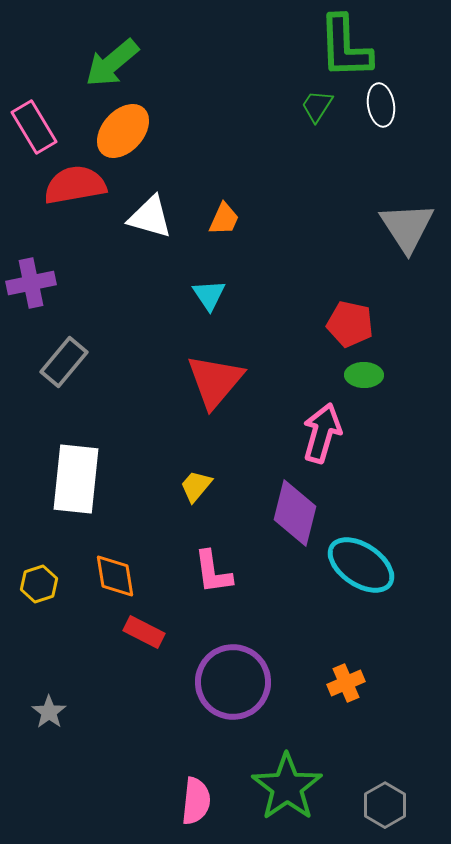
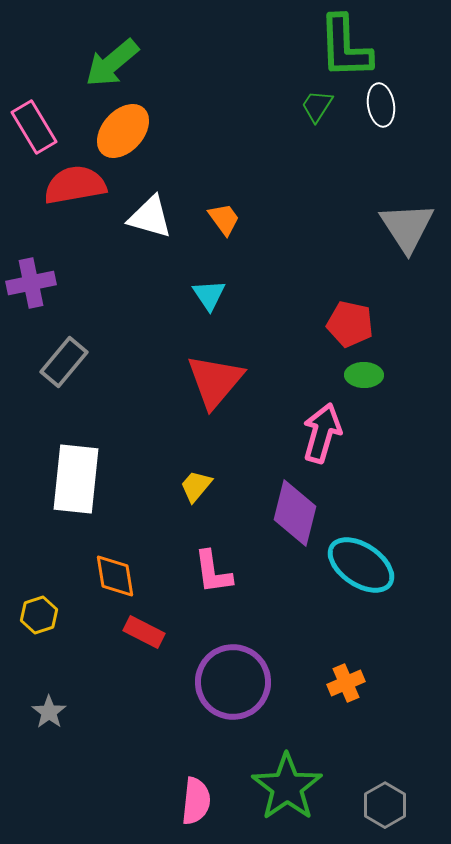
orange trapezoid: rotated 60 degrees counterclockwise
yellow hexagon: moved 31 px down
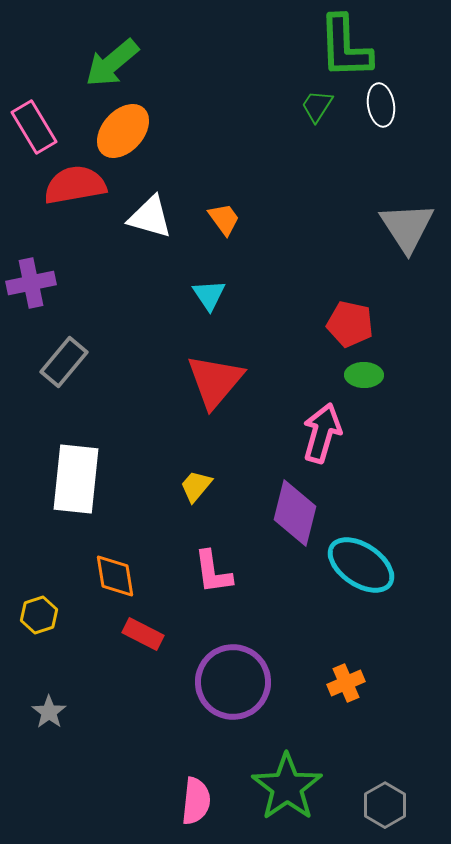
red rectangle: moved 1 px left, 2 px down
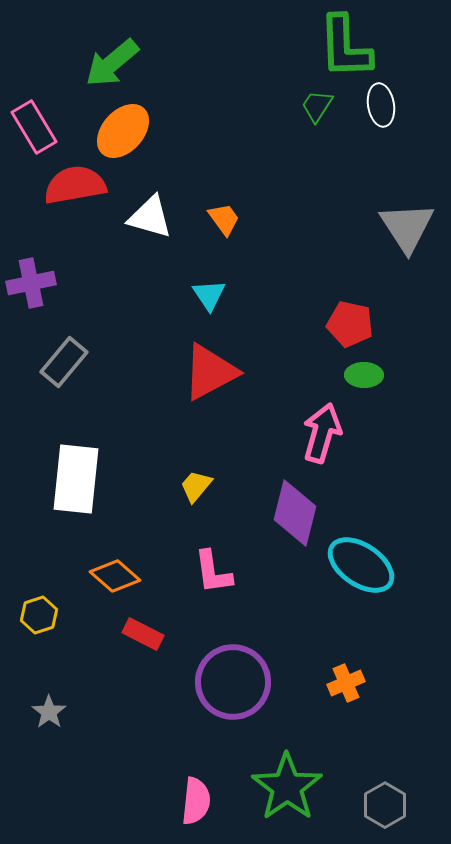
red triangle: moved 5 px left, 9 px up; rotated 22 degrees clockwise
orange diamond: rotated 39 degrees counterclockwise
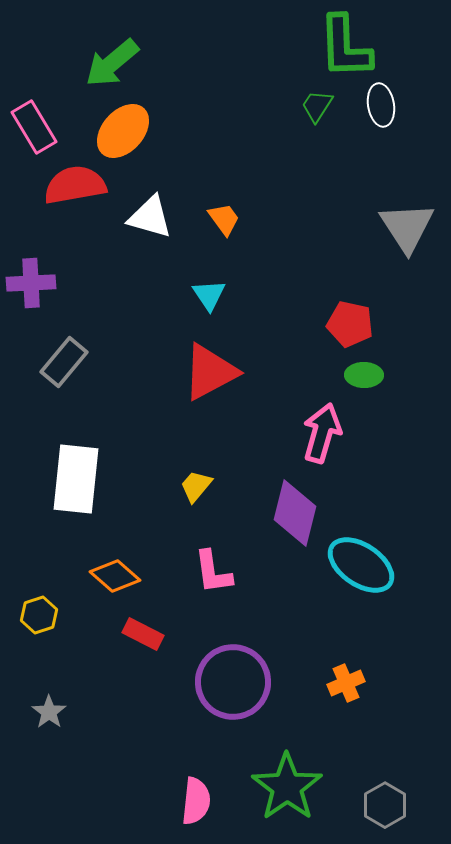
purple cross: rotated 9 degrees clockwise
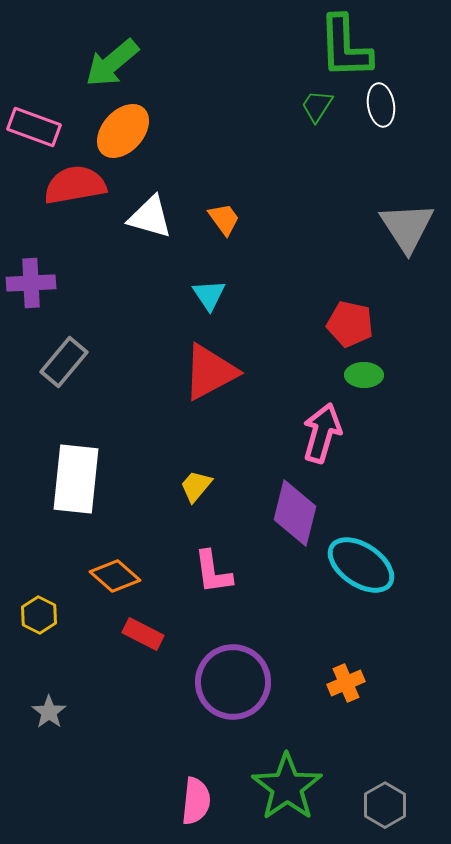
pink rectangle: rotated 39 degrees counterclockwise
yellow hexagon: rotated 15 degrees counterclockwise
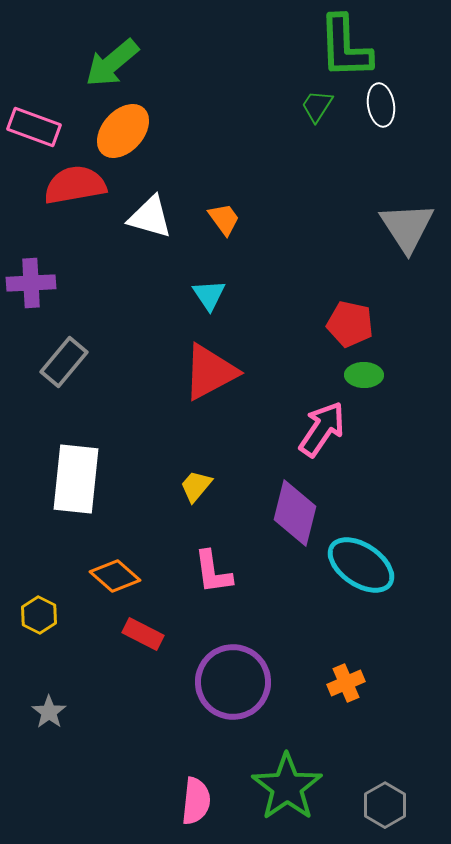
pink arrow: moved 4 px up; rotated 18 degrees clockwise
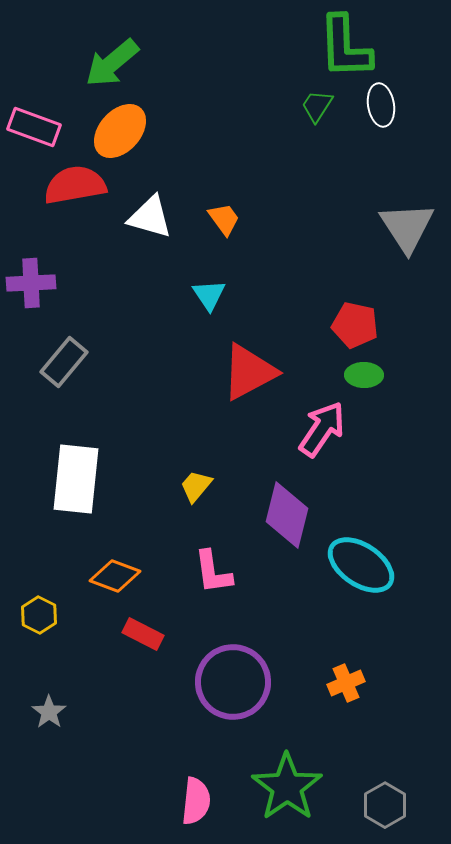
orange ellipse: moved 3 px left
red pentagon: moved 5 px right, 1 px down
red triangle: moved 39 px right
purple diamond: moved 8 px left, 2 px down
orange diamond: rotated 21 degrees counterclockwise
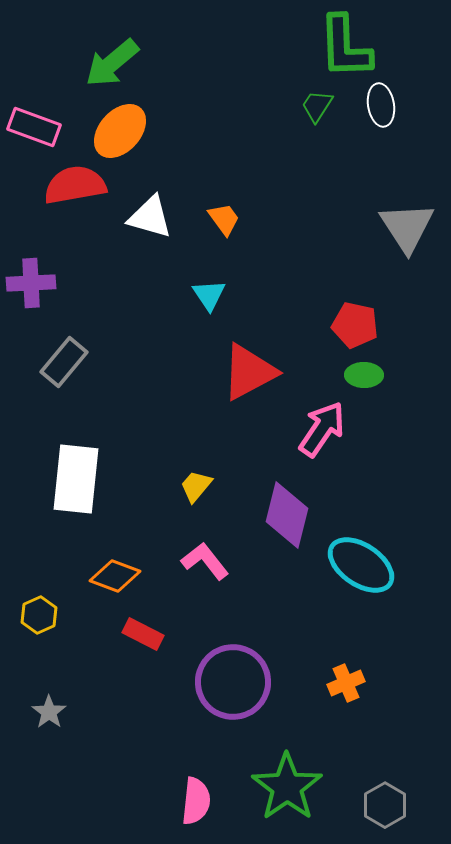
pink L-shape: moved 8 px left, 11 px up; rotated 150 degrees clockwise
yellow hexagon: rotated 9 degrees clockwise
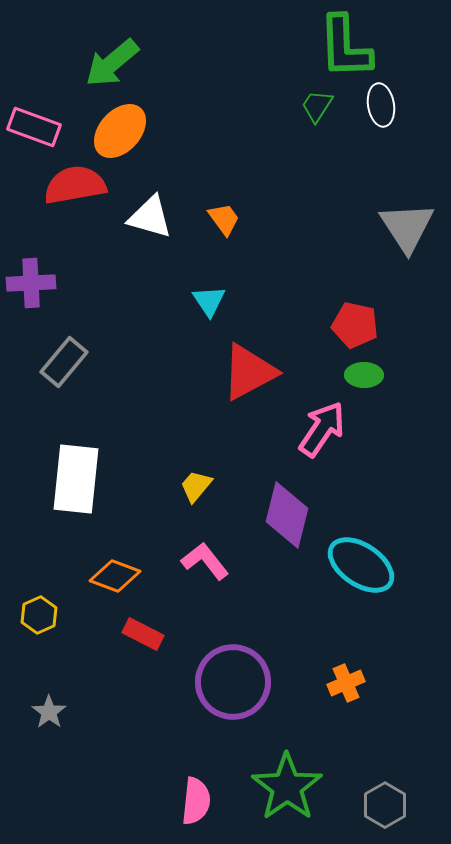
cyan triangle: moved 6 px down
